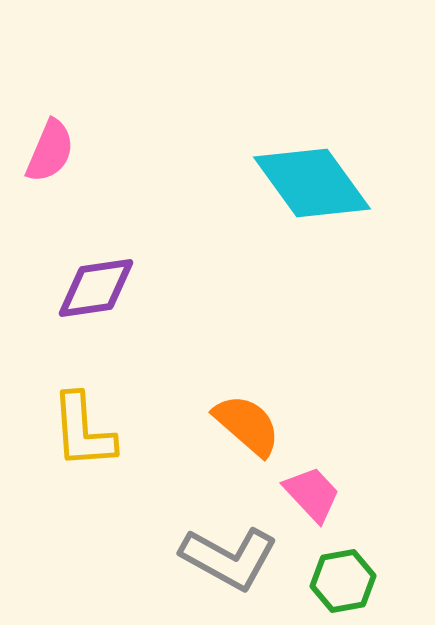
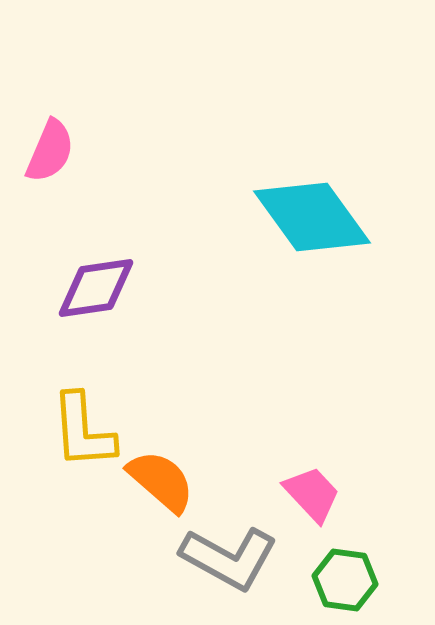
cyan diamond: moved 34 px down
orange semicircle: moved 86 px left, 56 px down
green hexagon: moved 2 px right, 1 px up; rotated 18 degrees clockwise
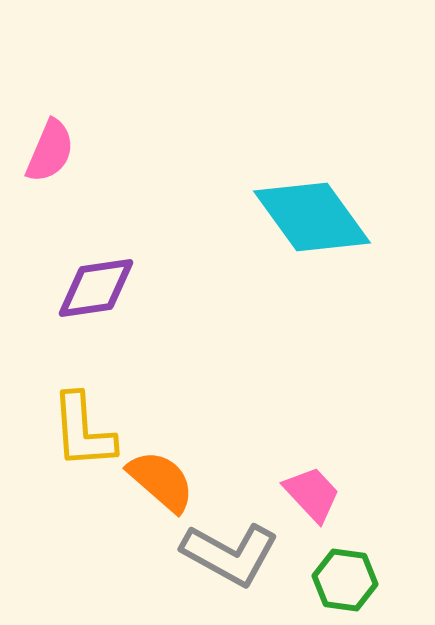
gray L-shape: moved 1 px right, 4 px up
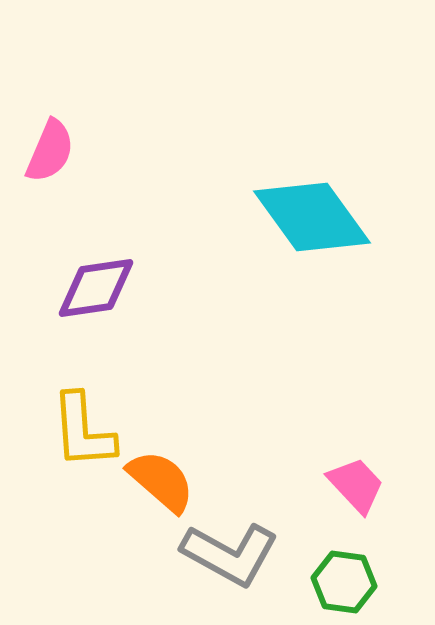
pink trapezoid: moved 44 px right, 9 px up
green hexagon: moved 1 px left, 2 px down
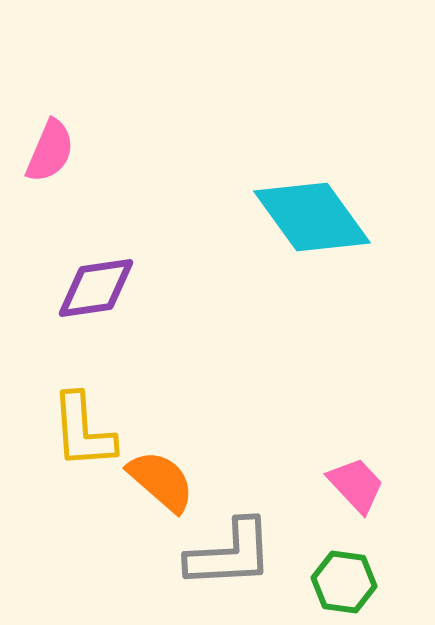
gray L-shape: rotated 32 degrees counterclockwise
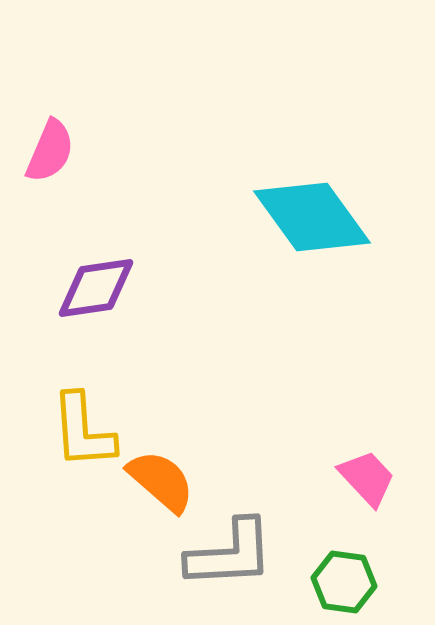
pink trapezoid: moved 11 px right, 7 px up
